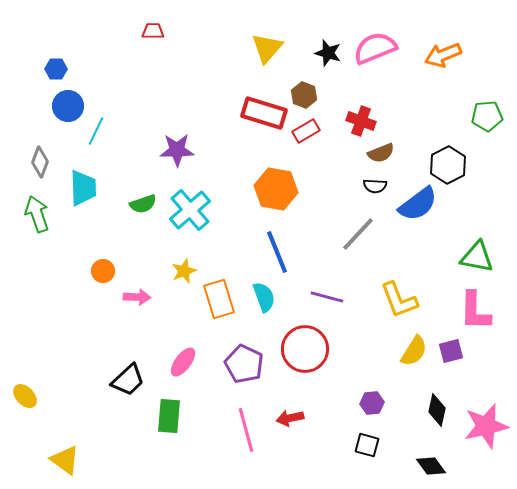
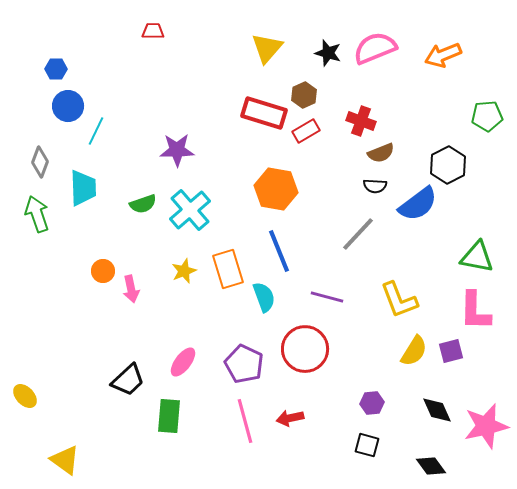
brown hexagon at (304, 95): rotated 15 degrees clockwise
blue line at (277, 252): moved 2 px right, 1 px up
pink arrow at (137, 297): moved 6 px left, 8 px up; rotated 76 degrees clockwise
orange rectangle at (219, 299): moved 9 px right, 30 px up
black diamond at (437, 410): rotated 36 degrees counterclockwise
pink line at (246, 430): moved 1 px left, 9 px up
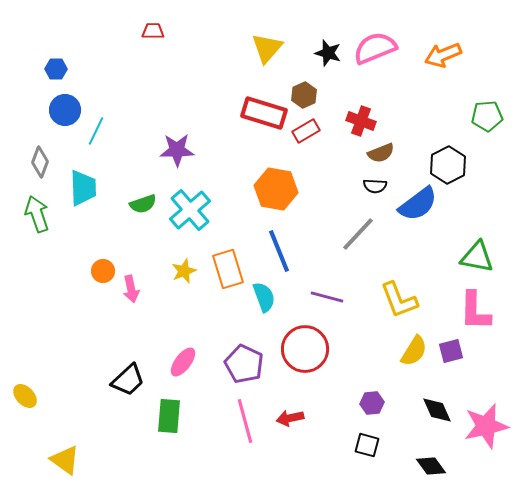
blue circle at (68, 106): moved 3 px left, 4 px down
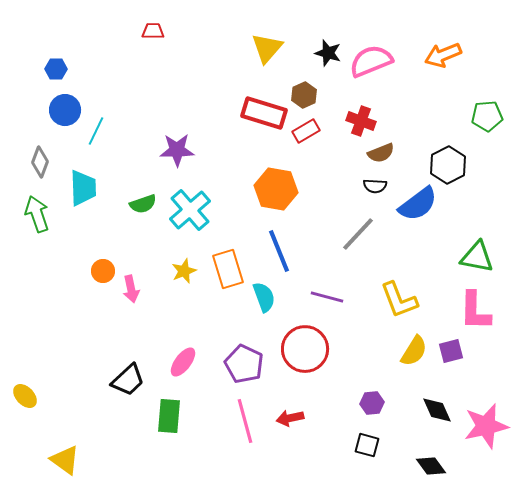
pink semicircle at (375, 48): moved 4 px left, 13 px down
